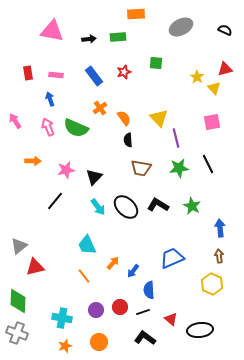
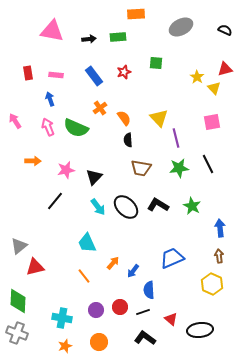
cyan trapezoid at (87, 245): moved 2 px up
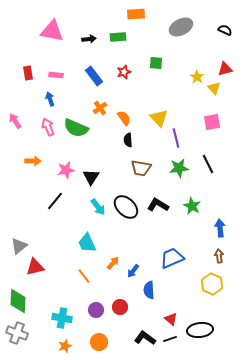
black triangle at (94, 177): moved 3 px left; rotated 12 degrees counterclockwise
black line at (143, 312): moved 27 px right, 27 px down
